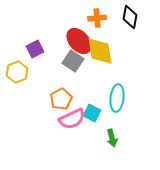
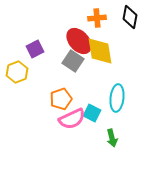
orange pentagon: rotated 10 degrees clockwise
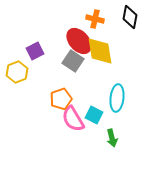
orange cross: moved 2 px left, 1 px down; rotated 18 degrees clockwise
purple square: moved 2 px down
cyan square: moved 2 px right, 2 px down
pink semicircle: moved 1 px right; rotated 84 degrees clockwise
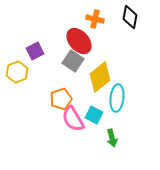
yellow diamond: moved 26 px down; rotated 60 degrees clockwise
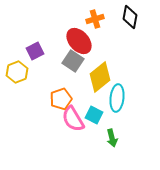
orange cross: rotated 30 degrees counterclockwise
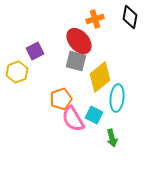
gray square: moved 3 px right; rotated 20 degrees counterclockwise
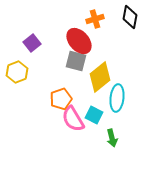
purple square: moved 3 px left, 8 px up; rotated 12 degrees counterclockwise
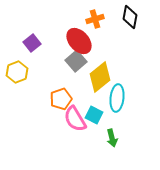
gray square: rotated 35 degrees clockwise
pink semicircle: moved 2 px right
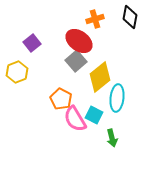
red ellipse: rotated 12 degrees counterclockwise
orange pentagon: rotated 25 degrees counterclockwise
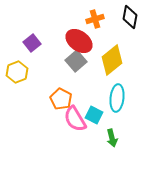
yellow diamond: moved 12 px right, 17 px up
